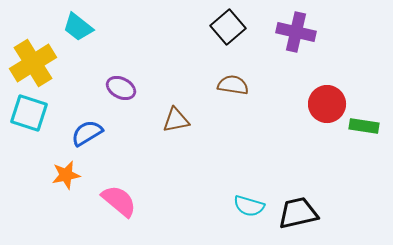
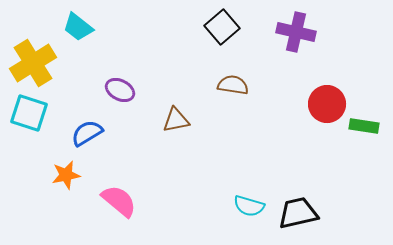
black square: moved 6 px left
purple ellipse: moved 1 px left, 2 px down
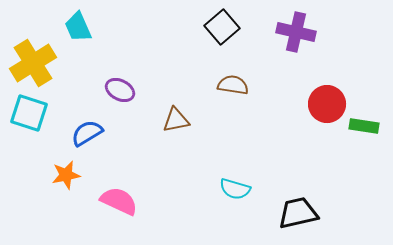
cyan trapezoid: rotated 28 degrees clockwise
pink semicircle: rotated 15 degrees counterclockwise
cyan semicircle: moved 14 px left, 17 px up
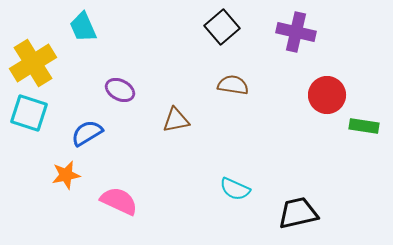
cyan trapezoid: moved 5 px right
red circle: moved 9 px up
cyan semicircle: rotated 8 degrees clockwise
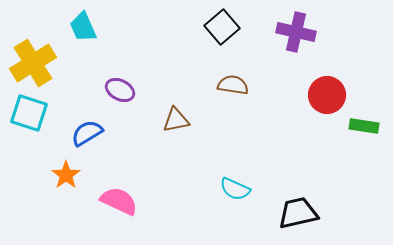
orange star: rotated 24 degrees counterclockwise
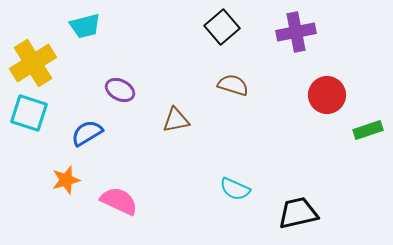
cyan trapezoid: moved 2 px right, 1 px up; rotated 80 degrees counterclockwise
purple cross: rotated 24 degrees counterclockwise
brown semicircle: rotated 8 degrees clockwise
green rectangle: moved 4 px right, 4 px down; rotated 28 degrees counterclockwise
orange star: moved 5 px down; rotated 20 degrees clockwise
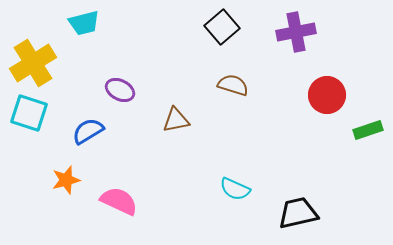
cyan trapezoid: moved 1 px left, 3 px up
blue semicircle: moved 1 px right, 2 px up
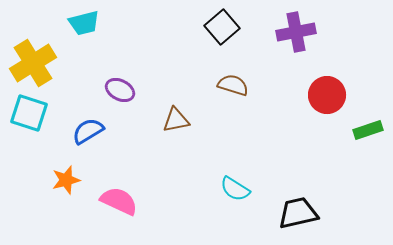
cyan semicircle: rotated 8 degrees clockwise
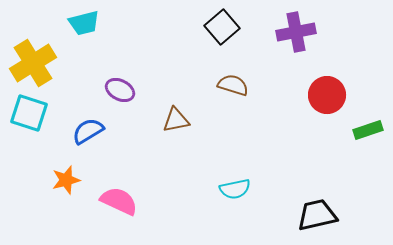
cyan semicircle: rotated 44 degrees counterclockwise
black trapezoid: moved 19 px right, 2 px down
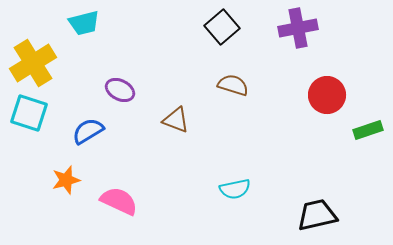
purple cross: moved 2 px right, 4 px up
brown triangle: rotated 32 degrees clockwise
